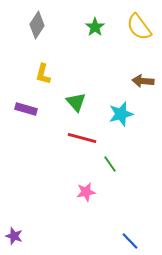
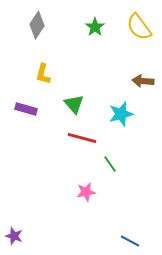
green triangle: moved 2 px left, 2 px down
blue line: rotated 18 degrees counterclockwise
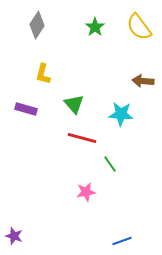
cyan star: rotated 20 degrees clockwise
blue line: moved 8 px left; rotated 48 degrees counterclockwise
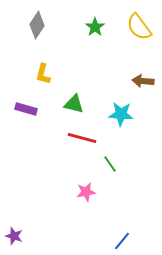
green triangle: rotated 35 degrees counterclockwise
blue line: rotated 30 degrees counterclockwise
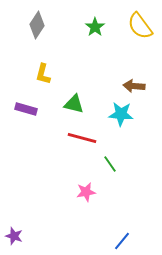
yellow semicircle: moved 1 px right, 1 px up
brown arrow: moved 9 px left, 5 px down
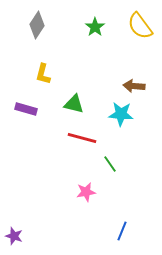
blue line: moved 10 px up; rotated 18 degrees counterclockwise
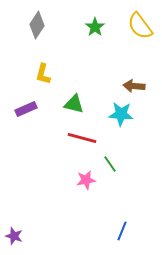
purple rectangle: rotated 40 degrees counterclockwise
pink star: moved 12 px up
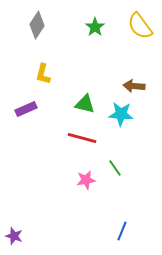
green triangle: moved 11 px right
green line: moved 5 px right, 4 px down
